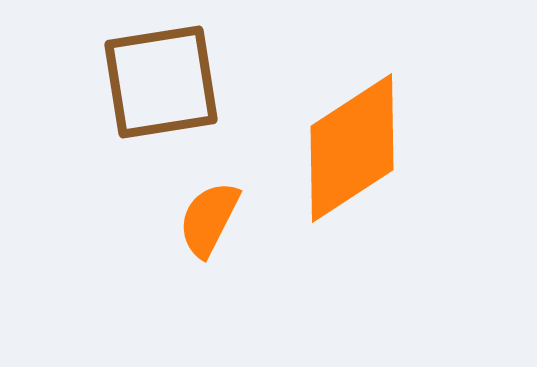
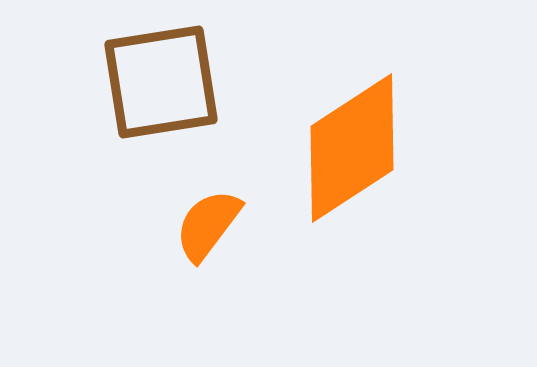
orange semicircle: moved 1 px left, 6 px down; rotated 10 degrees clockwise
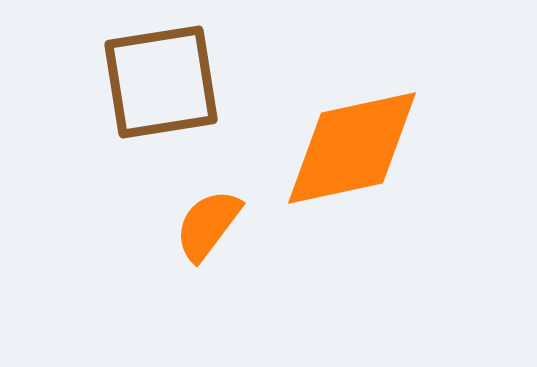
orange diamond: rotated 21 degrees clockwise
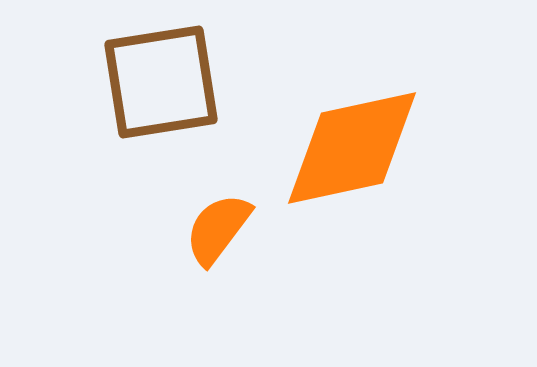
orange semicircle: moved 10 px right, 4 px down
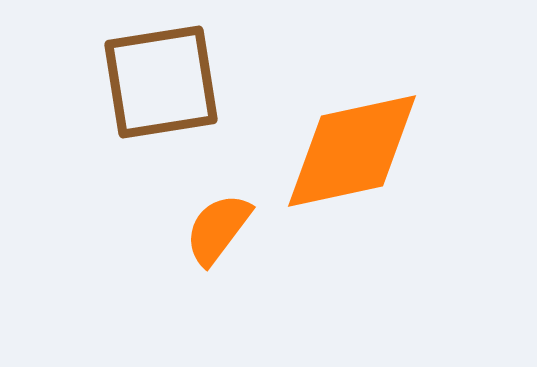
orange diamond: moved 3 px down
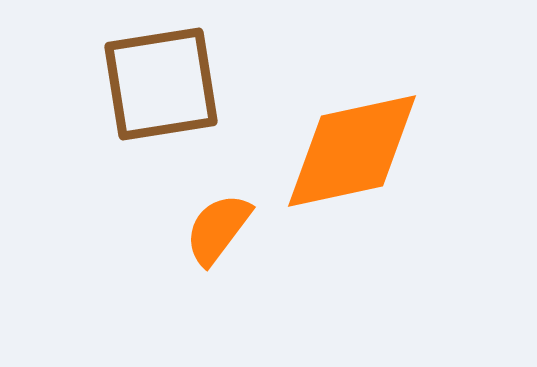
brown square: moved 2 px down
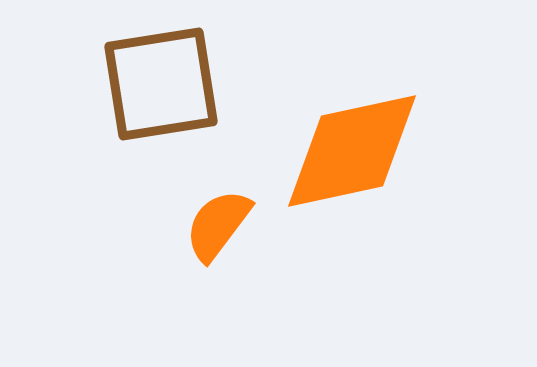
orange semicircle: moved 4 px up
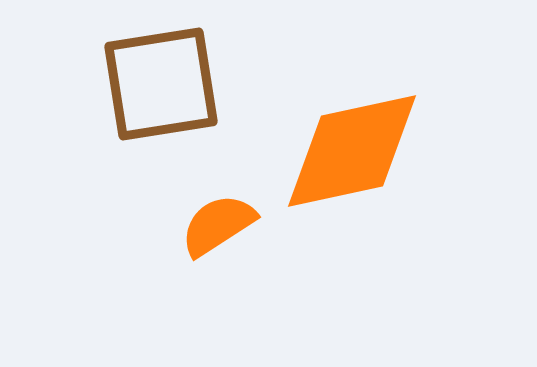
orange semicircle: rotated 20 degrees clockwise
